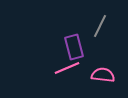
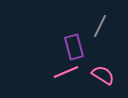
pink line: moved 1 px left, 4 px down
pink semicircle: rotated 25 degrees clockwise
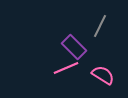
purple rectangle: rotated 30 degrees counterclockwise
pink line: moved 4 px up
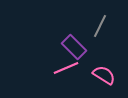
pink semicircle: moved 1 px right
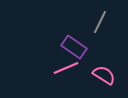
gray line: moved 4 px up
purple rectangle: rotated 10 degrees counterclockwise
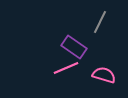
pink semicircle: rotated 15 degrees counterclockwise
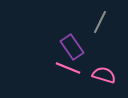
purple rectangle: moved 2 px left; rotated 20 degrees clockwise
pink line: moved 2 px right; rotated 45 degrees clockwise
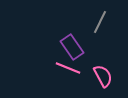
pink semicircle: moved 1 px left, 1 px down; rotated 45 degrees clockwise
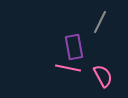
purple rectangle: moved 2 px right; rotated 25 degrees clockwise
pink line: rotated 10 degrees counterclockwise
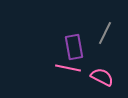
gray line: moved 5 px right, 11 px down
pink semicircle: moved 1 px left, 1 px down; rotated 35 degrees counterclockwise
